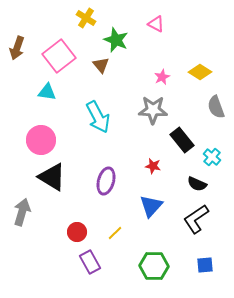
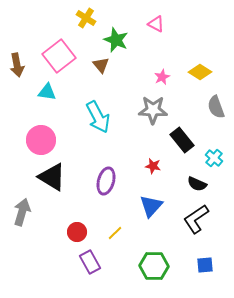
brown arrow: moved 17 px down; rotated 30 degrees counterclockwise
cyan cross: moved 2 px right, 1 px down
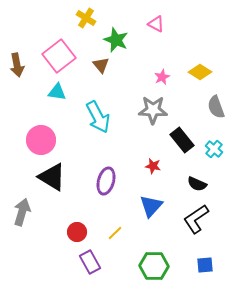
cyan triangle: moved 10 px right
cyan cross: moved 9 px up
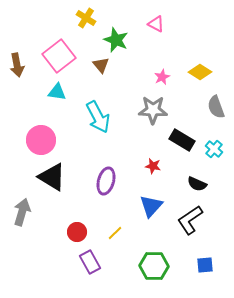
black rectangle: rotated 20 degrees counterclockwise
black L-shape: moved 6 px left, 1 px down
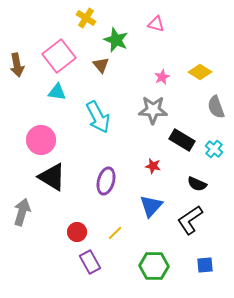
pink triangle: rotated 12 degrees counterclockwise
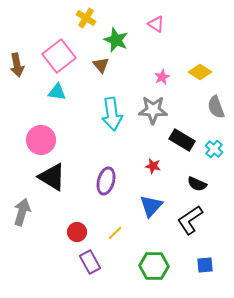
pink triangle: rotated 18 degrees clockwise
cyan arrow: moved 14 px right, 3 px up; rotated 20 degrees clockwise
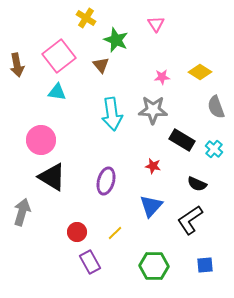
pink triangle: rotated 24 degrees clockwise
pink star: rotated 21 degrees clockwise
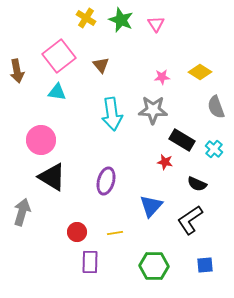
green star: moved 5 px right, 20 px up
brown arrow: moved 6 px down
red star: moved 12 px right, 4 px up
yellow line: rotated 35 degrees clockwise
purple rectangle: rotated 30 degrees clockwise
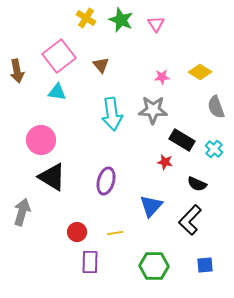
black L-shape: rotated 12 degrees counterclockwise
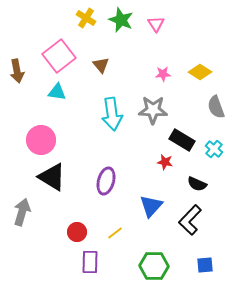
pink star: moved 1 px right, 3 px up
yellow line: rotated 28 degrees counterclockwise
